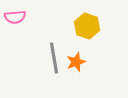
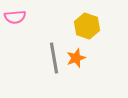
orange star: moved 4 px up
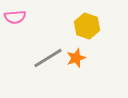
gray line: moved 6 px left; rotated 68 degrees clockwise
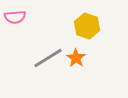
orange star: rotated 18 degrees counterclockwise
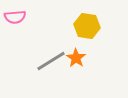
yellow hexagon: rotated 10 degrees counterclockwise
gray line: moved 3 px right, 3 px down
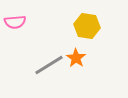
pink semicircle: moved 5 px down
gray line: moved 2 px left, 4 px down
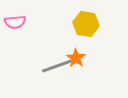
yellow hexagon: moved 1 px left, 2 px up
gray line: moved 8 px right, 1 px down; rotated 12 degrees clockwise
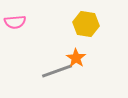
gray line: moved 5 px down
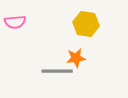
orange star: rotated 30 degrees clockwise
gray line: rotated 20 degrees clockwise
